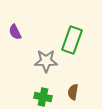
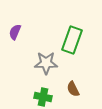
purple semicircle: rotated 49 degrees clockwise
gray star: moved 2 px down
brown semicircle: moved 3 px up; rotated 35 degrees counterclockwise
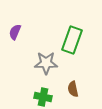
brown semicircle: rotated 14 degrees clockwise
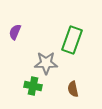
green cross: moved 10 px left, 11 px up
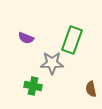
purple semicircle: moved 11 px right, 6 px down; rotated 91 degrees counterclockwise
gray star: moved 6 px right
brown semicircle: moved 18 px right
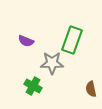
purple semicircle: moved 3 px down
green cross: rotated 18 degrees clockwise
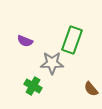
purple semicircle: moved 1 px left
brown semicircle: rotated 28 degrees counterclockwise
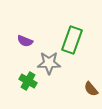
gray star: moved 3 px left
green cross: moved 5 px left, 5 px up
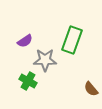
purple semicircle: rotated 56 degrees counterclockwise
gray star: moved 4 px left, 3 px up
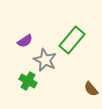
green rectangle: rotated 20 degrees clockwise
gray star: rotated 25 degrees clockwise
